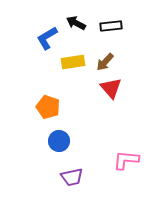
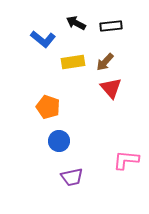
blue L-shape: moved 4 px left, 1 px down; rotated 110 degrees counterclockwise
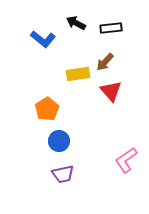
black rectangle: moved 2 px down
yellow rectangle: moved 5 px right, 12 px down
red triangle: moved 3 px down
orange pentagon: moved 1 px left, 2 px down; rotated 20 degrees clockwise
pink L-shape: rotated 40 degrees counterclockwise
purple trapezoid: moved 9 px left, 3 px up
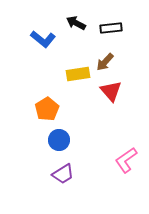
blue circle: moved 1 px up
purple trapezoid: rotated 20 degrees counterclockwise
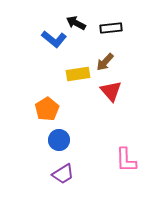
blue L-shape: moved 11 px right
pink L-shape: rotated 56 degrees counterclockwise
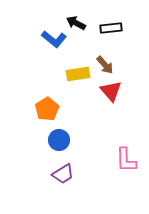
brown arrow: moved 3 px down; rotated 84 degrees counterclockwise
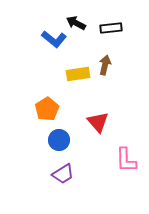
brown arrow: rotated 126 degrees counterclockwise
red triangle: moved 13 px left, 31 px down
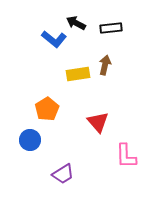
blue circle: moved 29 px left
pink L-shape: moved 4 px up
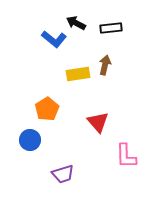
purple trapezoid: rotated 15 degrees clockwise
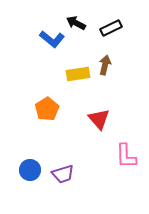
black rectangle: rotated 20 degrees counterclockwise
blue L-shape: moved 2 px left
red triangle: moved 1 px right, 3 px up
blue circle: moved 30 px down
